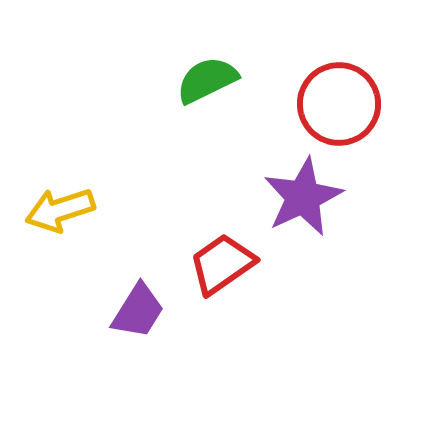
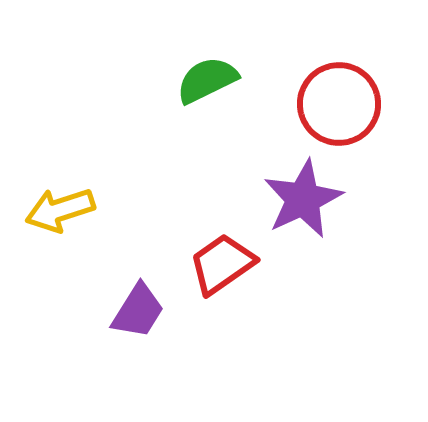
purple star: moved 2 px down
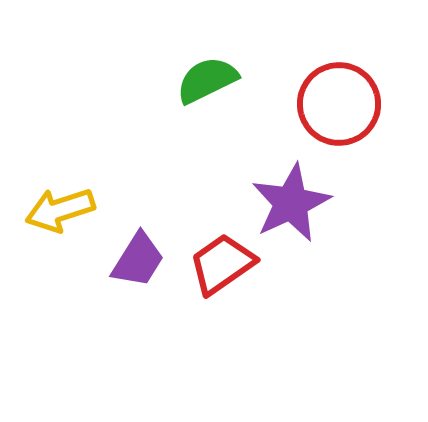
purple star: moved 12 px left, 4 px down
purple trapezoid: moved 51 px up
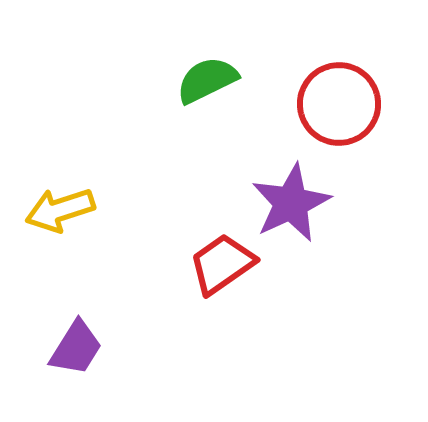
purple trapezoid: moved 62 px left, 88 px down
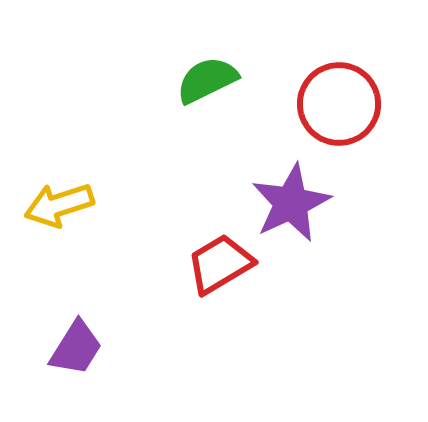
yellow arrow: moved 1 px left, 5 px up
red trapezoid: moved 2 px left; rotated 4 degrees clockwise
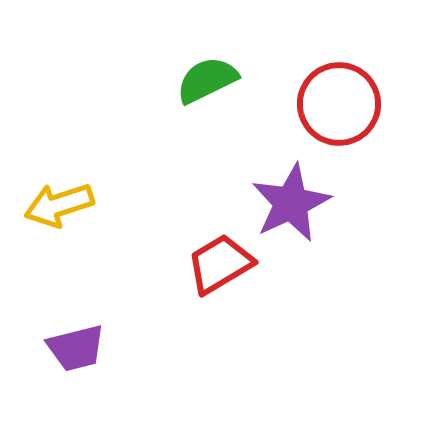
purple trapezoid: rotated 44 degrees clockwise
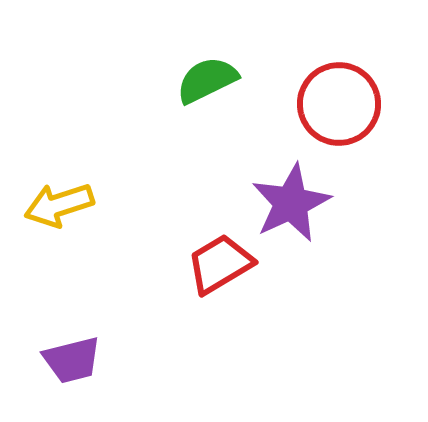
purple trapezoid: moved 4 px left, 12 px down
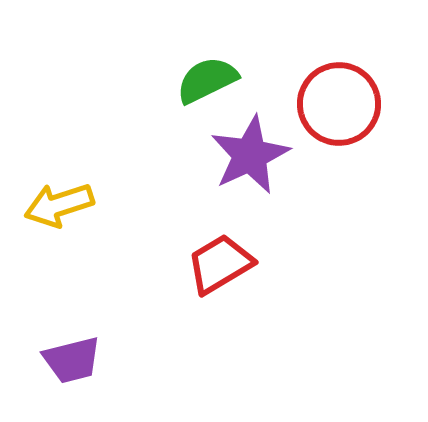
purple star: moved 41 px left, 48 px up
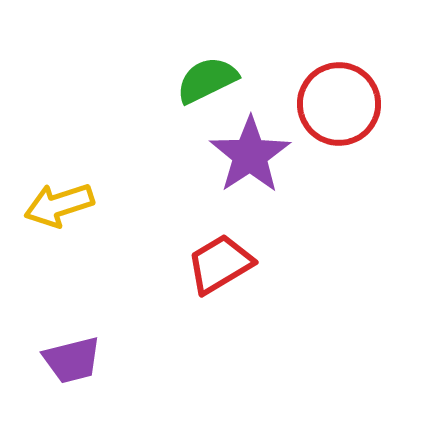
purple star: rotated 8 degrees counterclockwise
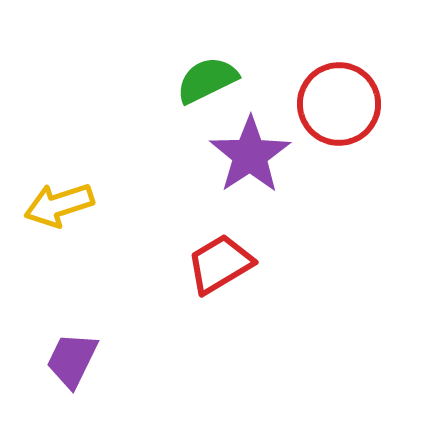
purple trapezoid: rotated 130 degrees clockwise
